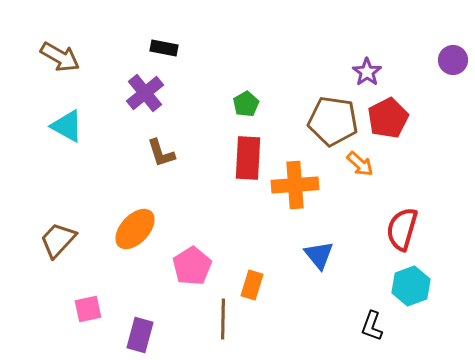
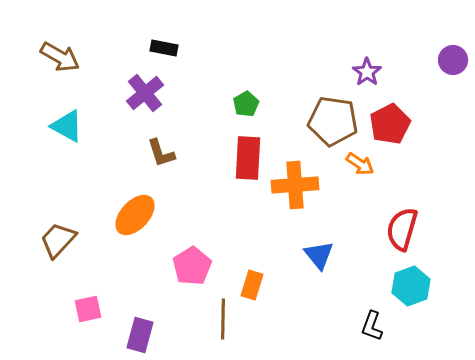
red pentagon: moved 2 px right, 6 px down
orange arrow: rotated 8 degrees counterclockwise
orange ellipse: moved 14 px up
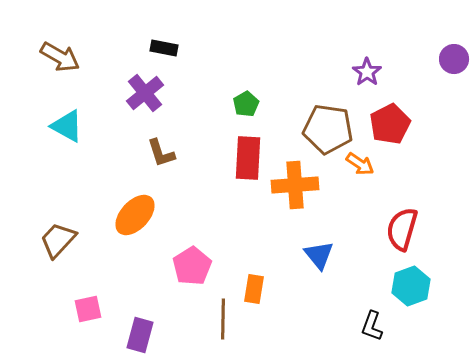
purple circle: moved 1 px right, 1 px up
brown pentagon: moved 5 px left, 8 px down
orange rectangle: moved 2 px right, 4 px down; rotated 8 degrees counterclockwise
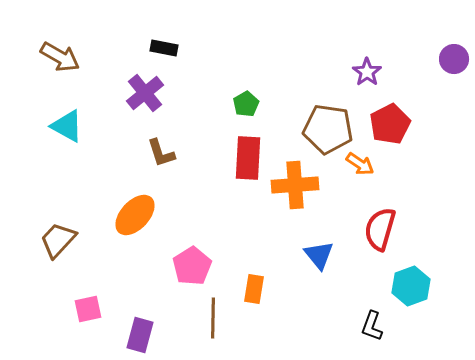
red semicircle: moved 22 px left
brown line: moved 10 px left, 1 px up
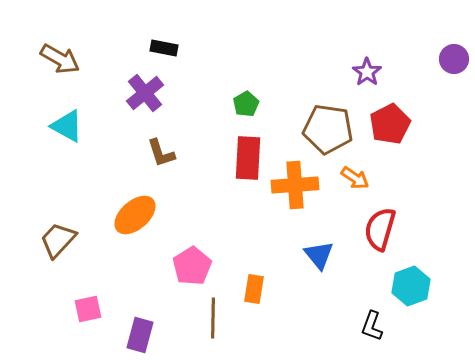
brown arrow: moved 2 px down
orange arrow: moved 5 px left, 14 px down
orange ellipse: rotated 6 degrees clockwise
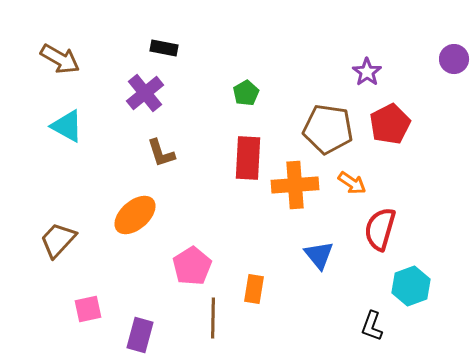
green pentagon: moved 11 px up
orange arrow: moved 3 px left, 5 px down
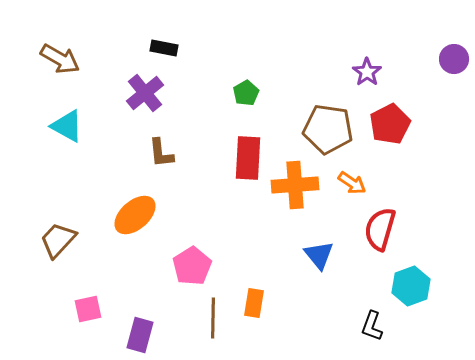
brown L-shape: rotated 12 degrees clockwise
orange rectangle: moved 14 px down
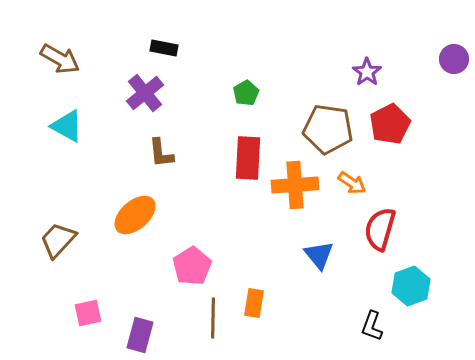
pink square: moved 4 px down
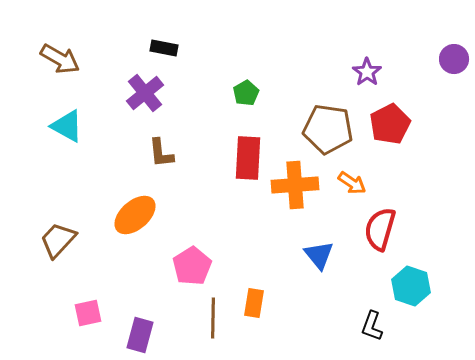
cyan hexagon: rotated 21 degrees counterclockwise
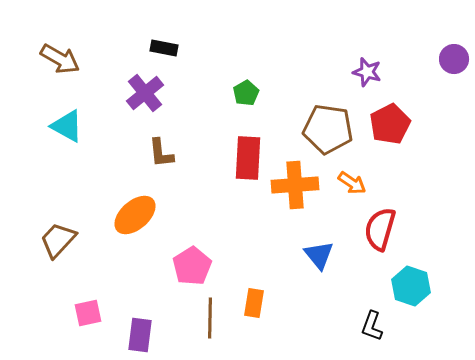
purple star: rotated 20 degrees counterclockwise
brown line: moved 3 px left
purple rectangle: rotated 8 degrees counterclockwise
